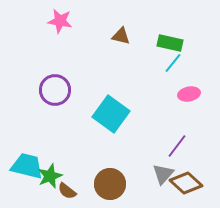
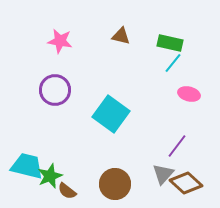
pink star: moved 20 px down
pink ellipse: rotated 25 degrees clockwise
brown circle: moved 5 px right
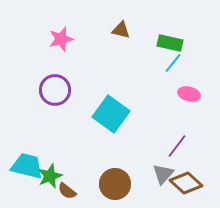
brown triangle: moved 6 px up
pink star: moved 1 px right, 2 px up; rotated 25 degrees counterclockwise
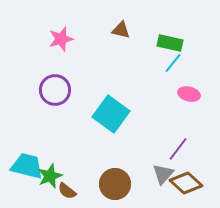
purple line: moved 1 px right, 3 px down
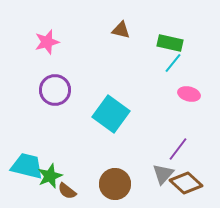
pink star: moved 14 px left, 3 px down
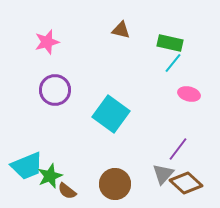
cyan trapezoid: rotated 144 degrees clockwise
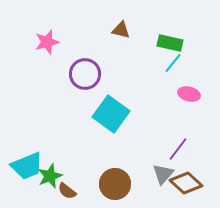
purple circle: moved 30 px right, 16 px up
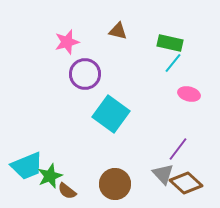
brown triangle: moved 3 px left, 1 px down
pink star: moved 20 px right
gray triangle: rotated 25 degrees counterclockwise
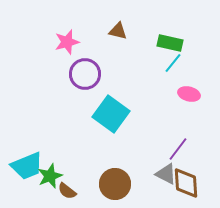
gray triangle: moved 3 px right; rotated 20 degrees counterclockwise
brown diamond: rotated 44 degrees clockwise
